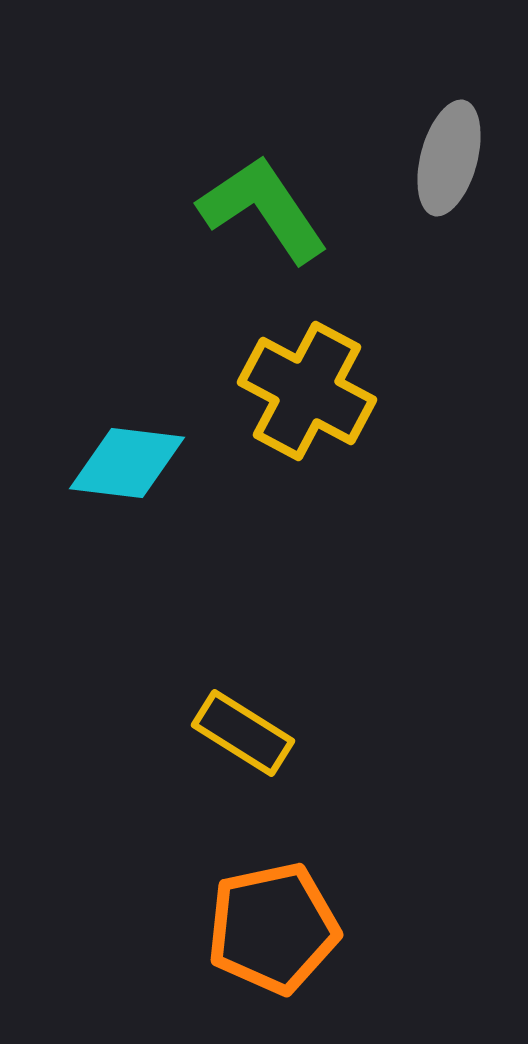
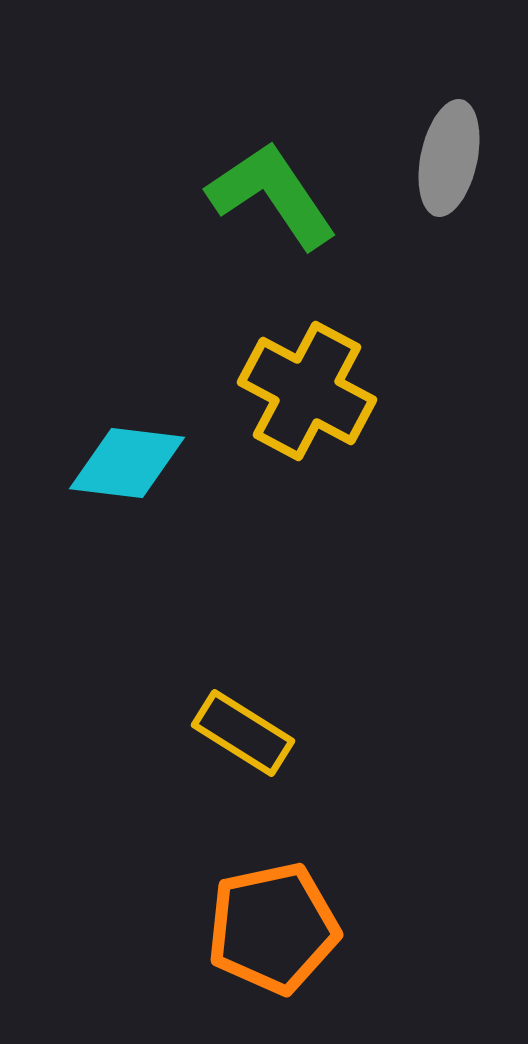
gray ellipse: rotated 3 degrees counterclockwise
green L-shape: moved 9 px right, 14 px up
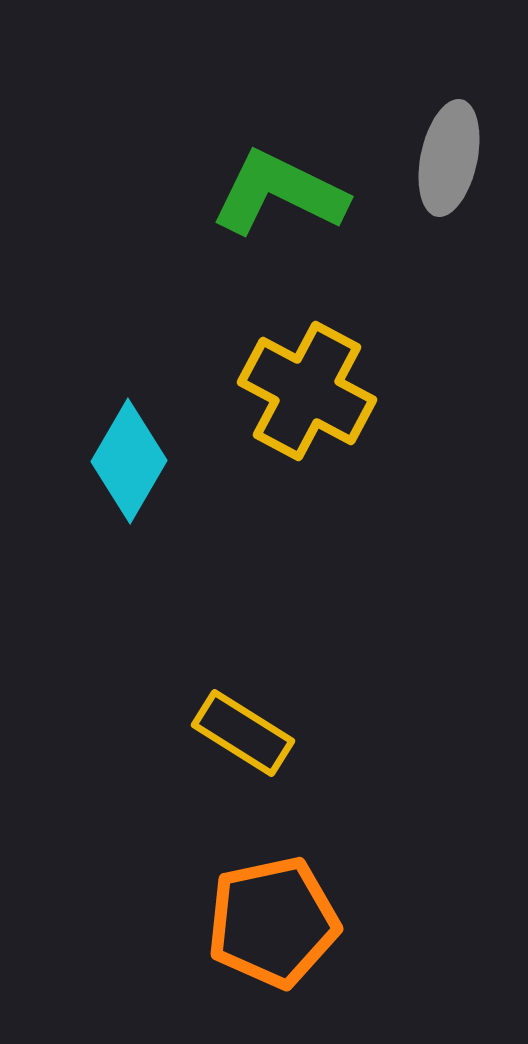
green L-shape: moved 7 px right, 2 px up; rotated 30 degrees counterclockwise
cyan diamond: moved 2 px right, 2 px up; rotated 67 degrees counterclockwise
orange pentagon: moved 6 px up
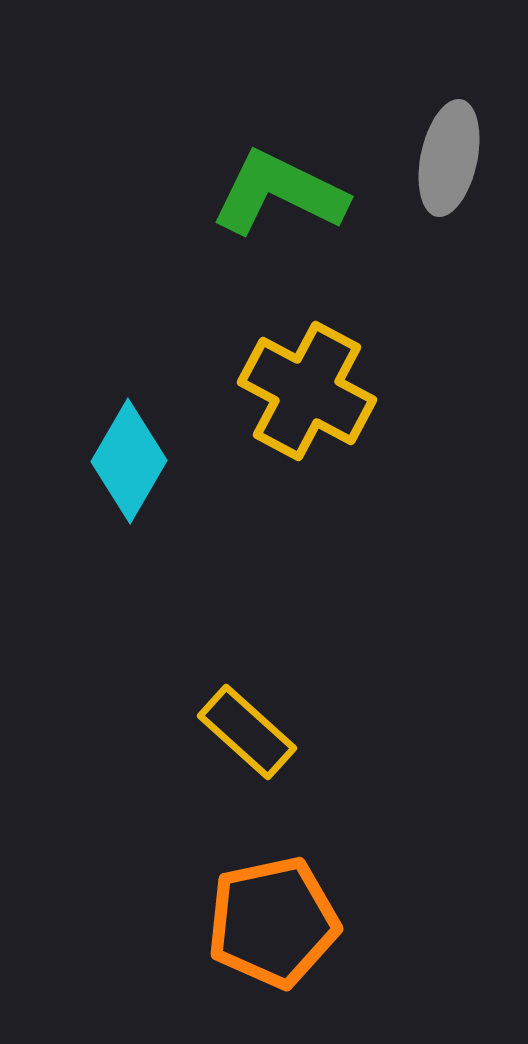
yellow rectangle: moved 4 px right, 1 px up; rotated 10 degrees clockwise
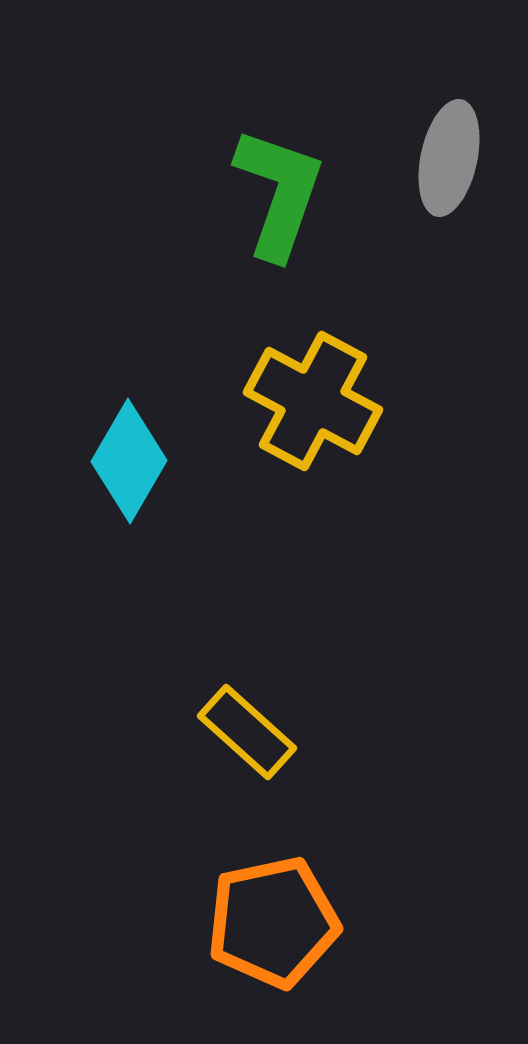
green L-shape: rotated 83 degrees clockwise
yellow cross: moved 6 px right, 10 px down
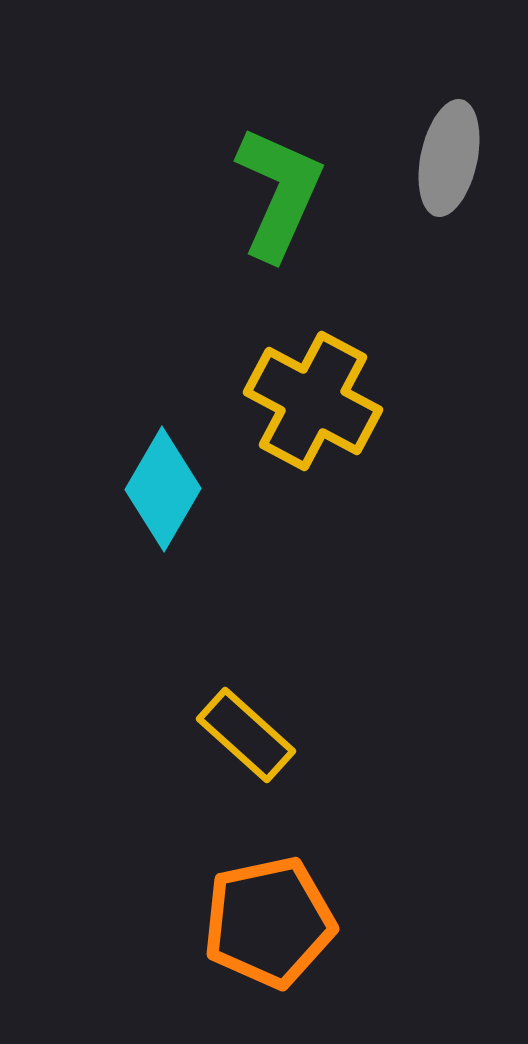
green L-shape: rotated 5 degrees clockwise
cyan diamond: moved 34 px right, 28 px down
yellow rectangle: moved 1 px left, 3 px down
orange pentagon: moved 4 px left
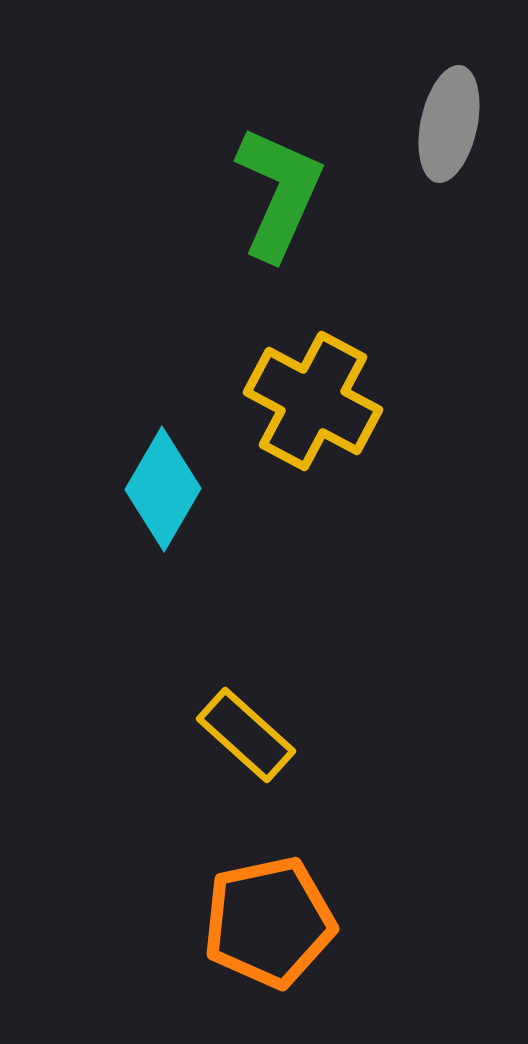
gray ellipse: moved 34 px up
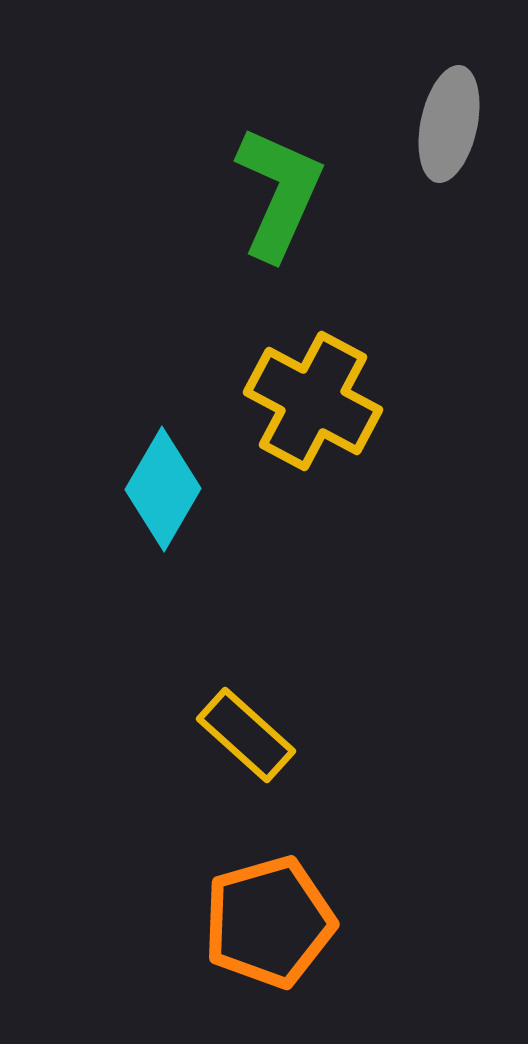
orange pentagon: rotated 4 degrees counterclockwise
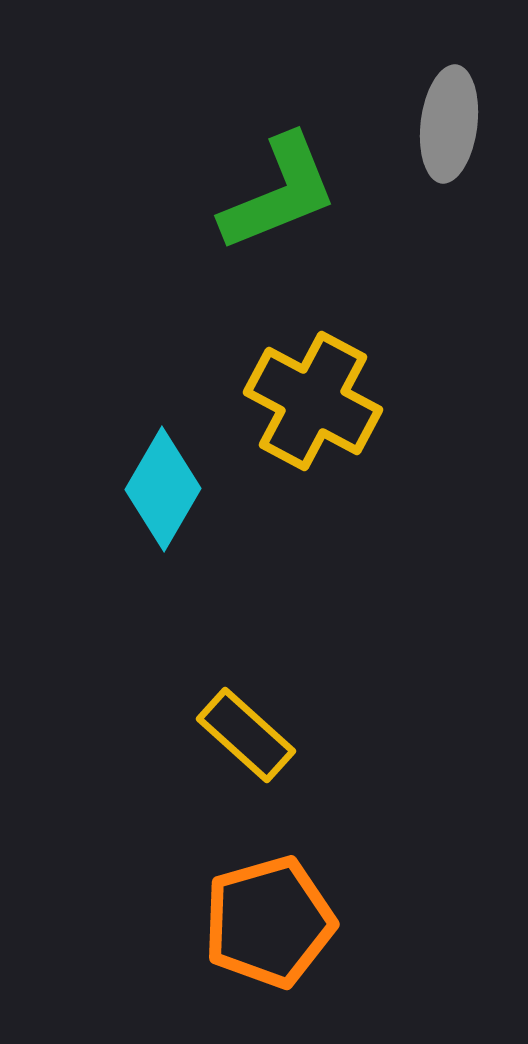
gray ellipse: rotated 5 degrees counterclockwise
green L-shape: rotated 44 degrees clockwise
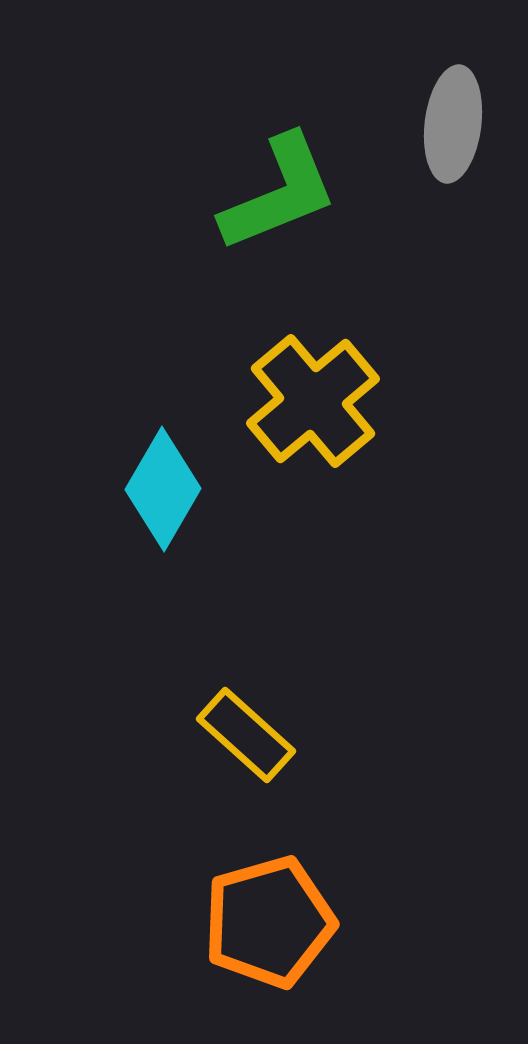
gray ellipse: moved 4 px right
yellow cross: rotated 22 degrees clockwise
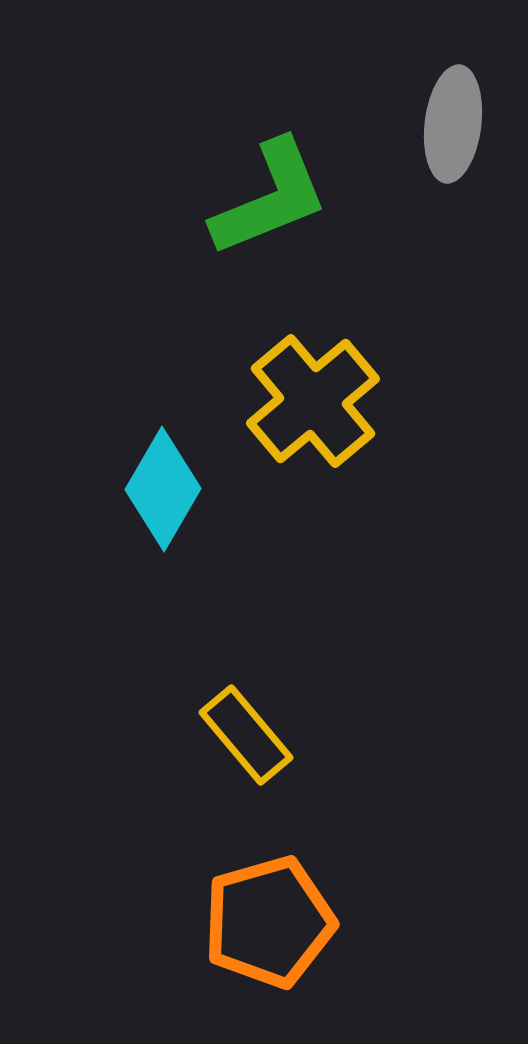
green L-shape: moved 9 px left, 5 px down
yellow rectangle: rotated 8 degrees clockwise
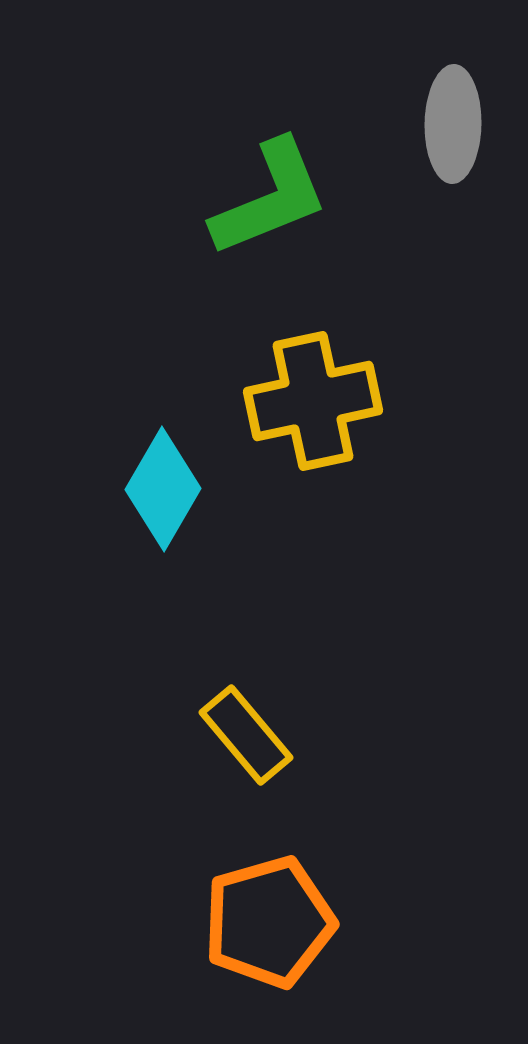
gray ellipse: rotated 6 degrees counterclockwise
yellow cross: rotated 28 degrees clockwise
